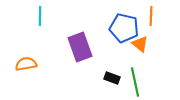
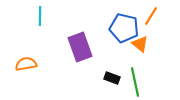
orange line: rotated 30 degrees clockwise
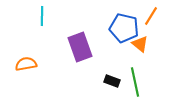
cyan line: moved 2 px right
black rectangle: moved 3 px down
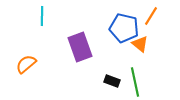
orange semicircle: rotated 30 degrees counterclockwise
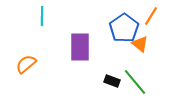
blue pentagon: rotated 24 degrees clockwise
purple rectangle: rotated 20 degrees clockwise
green line: rotated 28 degrees counterclockwise
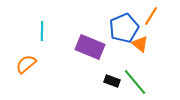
cyan line: moved 15 px down
blue pentagon: rotated 12 degrees clockwise
purple rectangle: moved 10 px right; rotated 68 degrees counterclockwise
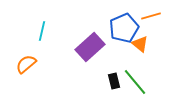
orange line: rotated 42 degrees clockwise
cyan line: rotated 12 degrees clockwise
purple rectangle: rotated 64 degrees counterclockwise
black rectangle: moved 2 px right; rotated 56 degrees clockwise
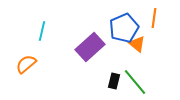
orange line: moved 3 px right, 2 px down; rotated 66 degrees counterclockwise
orange triangle: moved 3 px left
black rectangle: rotated 28 degrees clockwise
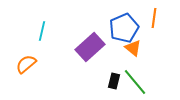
orange triangle: moved 4 px left, 4 px down
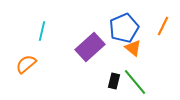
orange line: moved 9 px right, 8 px down; rotated 18 degrees clockwise
